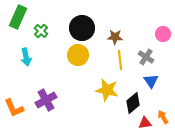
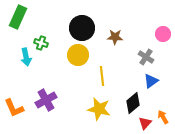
green cross: moved 12 px down; rotated 24 degrees counterclockwise
yellow line: moved 18 px left, 16 px down
blue triangle: rotated 28 degrees clockwise
yellow star: moved 8 px left, 19 px down
red triangle: rotated 40 degrees counterclockwise
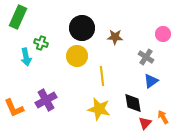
yellow circle: moved 1 px left, 1 px down
black diamond: rotated 60 degrees counterclockwise
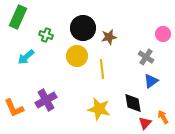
black circle: moved 1 px right
brown star: moved 6 px left; rotated 14 degrees counterclockwise
green cross: moved 5 px right, 8 px up
cyan arrow: rotated 60 degrees clockwise
yellow line: moved 7 px up
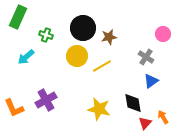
yellow line: moved 3 px up; rotated 66 degrees clockwise
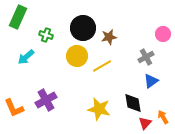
gray cross: rotated 28 degrees clockwise
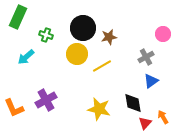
yellow circle: moved 2 px up
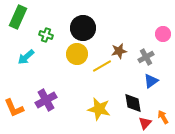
brown star: moved 10 px right, 14 px down
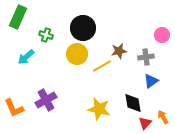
pink circle: moved 1 px left, 1 px down
gray cross: rotated 21 degrees clockwise
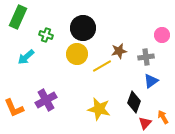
black diamond: moved 1 px right, 1 px up; rotated 30 degrees clockwise
